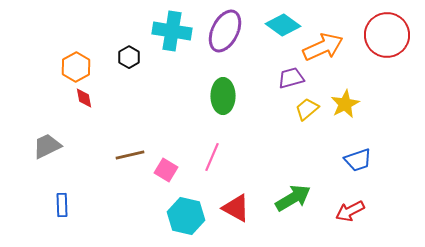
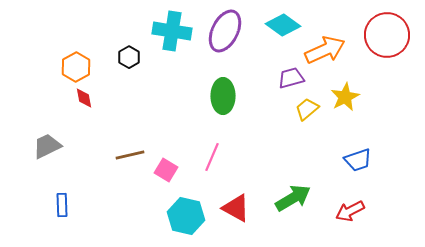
orange arrow: moved 2 px right, 3 px down
yellow star: moved 7 px up
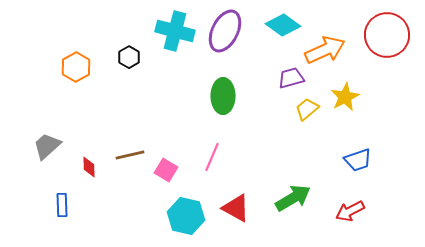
cyan cross: moved 3 px right; rotated 6 degrees clockwise
red diamond: moved 5 px right, 69 px down; rotated 10 degrees clockwise
gray trapezoid: rotated 16 degrees counterclockwise
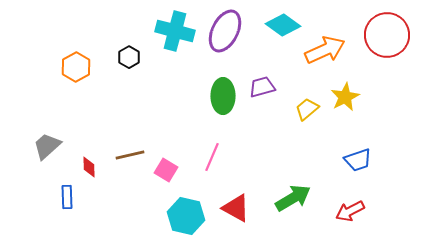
purple trapezoid: moved 29 px left, 9 px down
blue rectangle: moved 5 px right, 8 px up
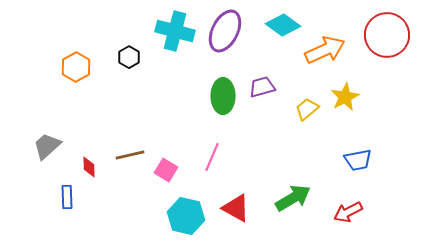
blue trapezoid: rotated 8 degrees clockwise
red arrow: moved 2 px left, 1 px down
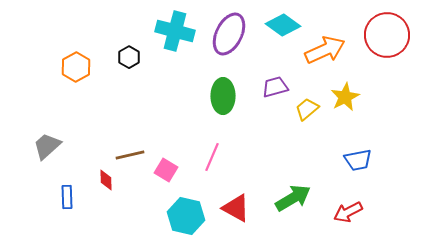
purple ellipse: moved 4 px right, 3 px down
purple trapezoid: moved 13 px right
red diamond: moved 17 px right, 13 px down
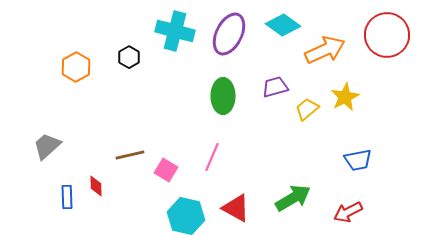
red diamond: moved 10 px left, 6 px down
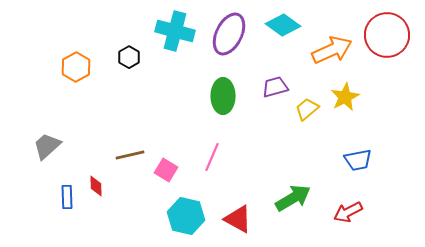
orange arrow: moved 7 px right
red triangle: moved 2 px right, 11 px down
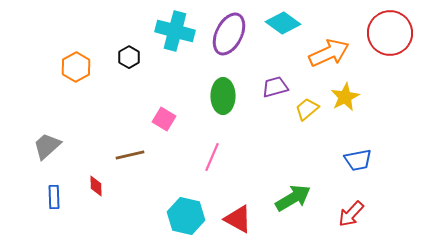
cyan diamond: moved 2 px up
red circle: moved 3 px right, 2 px up
orange arrow: moved 3 px left, 3 px down
pink square: moved 2 px left, 51 px up
blue rectangle: moved 13 px left
red arrow: moved 3 px right, 2 px down; rotated 20 degrees counterclockwise
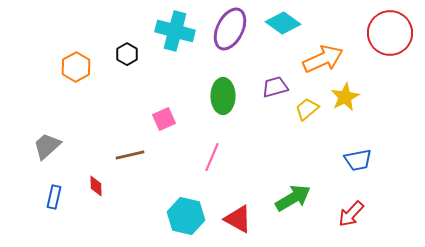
purple ellipse: moved 1 px right, 5 px up
orange arrow: moved 6 px left, 6 px down
black hexagon: moved 2 px left, 3 px up
pink square: rotated 35 degrees clockwise
blue rectangle: rotated 15 degrees clockwise
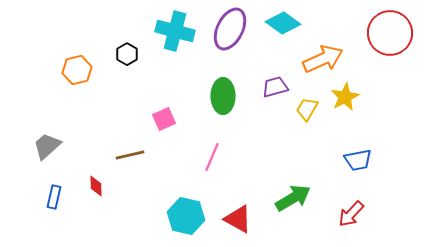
orange hexagon: moved 1 px right, 3 px down; rotated 16 degrees clockwise
yellow trapezoid: rotated 20 degrees counterclockwise
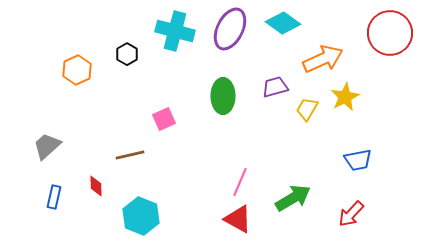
orange hexagon: rotated 12 degrees counterclockwise
pink line: moved 28 px right, 25 px down
cyan hexagon: moved 45 px left; rotated 9 degrees clockwise
